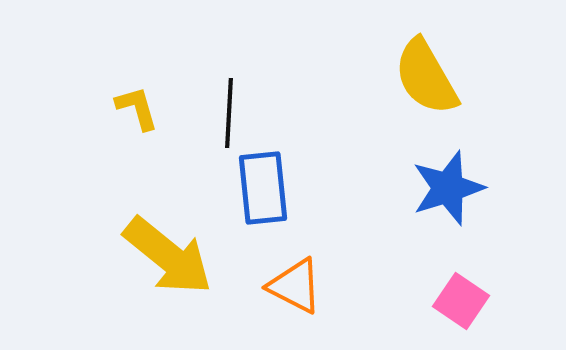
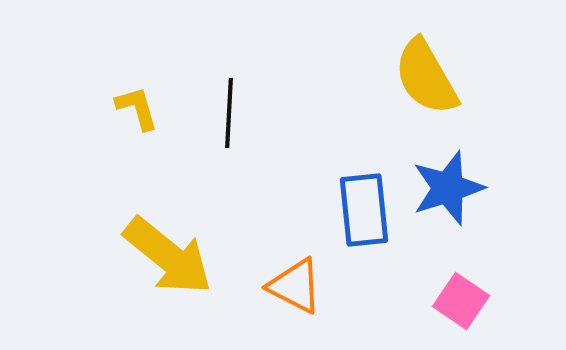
blue rectangle: moved 101 px right, 22 px down
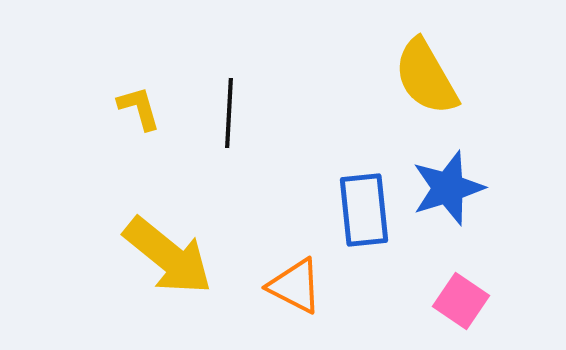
yellow L-shape: moved 2 px right
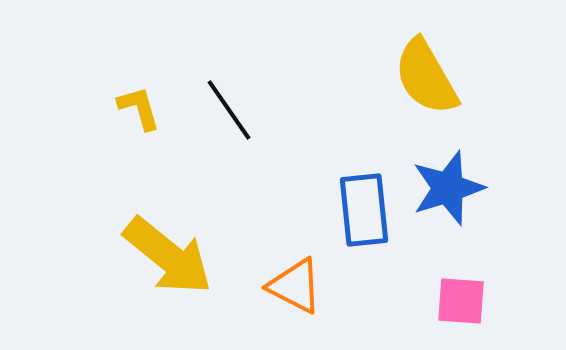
black line: moved 3 px up; rotated 38 degrees counterclockwise
pink square: rotated 30 degrees counterclockwise
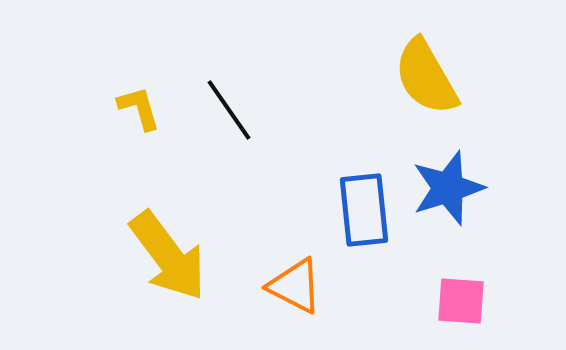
yellow arrow: rotated 14 degrees clockwise
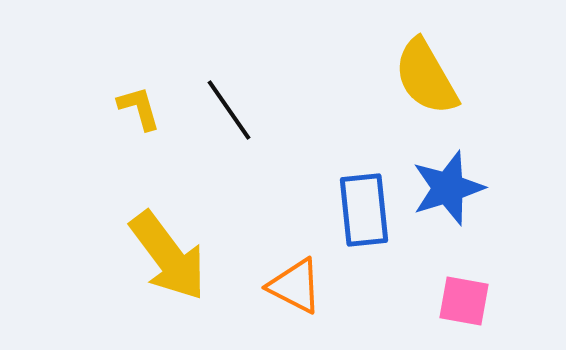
pink square: moved 3 px right; rotated 6 degrees clockwise
